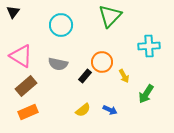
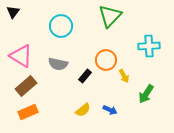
cyan circle: moved 1 px down
orange circle: moved 4 px right, 2 px up
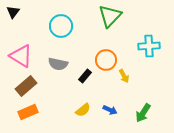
green arrow: moved 3 px left, 19 px down
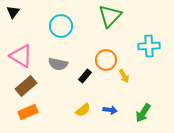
blue arrow: rotated 16 degrees counterclockwise
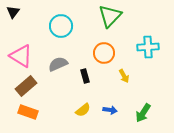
cyan cross: moved 1 px left, 1 px down
orange circle: moved 2 px left, 7 px up
gray semicircle: rotated 144 degrees clockwise
black rectangle: rotated 56 degrees counterclockwise
orange rectangle: rotated 42 degrees clockwise
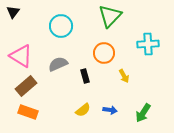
cyan cross: moved 3 px up
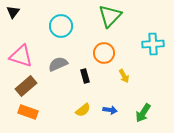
cyan cross: moved 5 px right
pink triangle: rotated 15 degrees counterclockwise
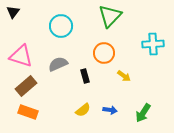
yellow arrow: rotated 24 degrees counterclockwise
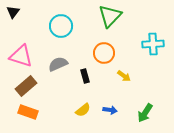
green arrow: moved 2 px right
